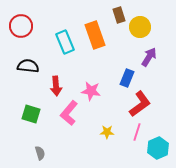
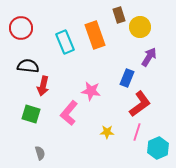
red circle: moved 2 px down
red arrow: moved 13 px left; rotated 18 degrees clockwise
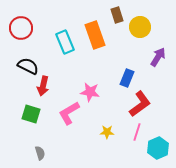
brown rectangle: moved 2 px left
purple arrow: moved 9 px right
black semicircle: rotated 20 degrees clockwise
pink star: moved 1 px left, 1 px down
pink L-shape: rotated 20 degrees clockwise
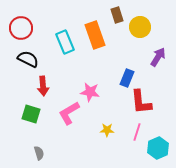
black semicircle: moved 7 px up
red arrow: rotated 18 degrees counterclockwise
red L-shape: moved 1 px right, 2 px up; rotated 120 degrees clockwise
yellow star: moved 2 px up
gray semicircle: moved 1 px left
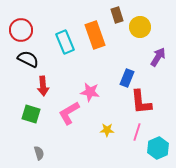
red circle: moved 2 px down
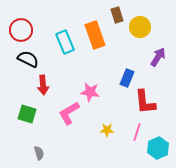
red arrow: moved 1 px up
red L-shape: moved 4 px right
green square: moved 4 px left
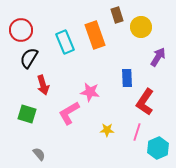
yellow circle: moved 1 px right
black semicircle: moved 1 px right, 1 px up; rotated 85 degrees counterclockwise
blue rectangle: rotated 24 degrees counterclockwise
red arrow: rotated 12 degrees counterclockwise
red L-shape: rotated 40 degrees clockwise
gray semicircle: moved 1 px down; rotated 24 degrees counterclockwise
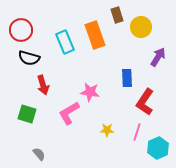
black semicircle: rotated 105 degrees counterclockwise
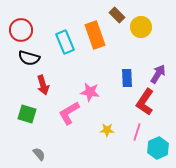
brown rectangle: rotated 28 degrees counterclockwise
purple arrow: moved 17 px down
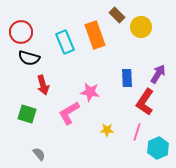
red circle: moved 2 px down
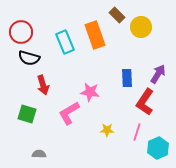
gray semicircle: rotated 48 degrees counterclockwise
